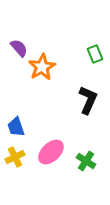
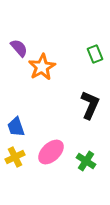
black L-shape: moved 2 px right, 5 px down
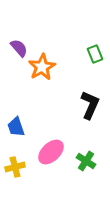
yellow cross: moved 10 px down; rotated 12 degrees clockwise
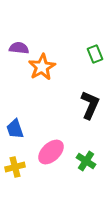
purple semicircle: rotated 42 degrees counterclockwise
blue trapezoid: moved 1 px left, 2 px down
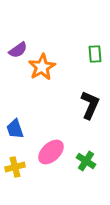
purple semicircle: moved 1 px left, 2 px down; rotated 138 degrees clockwise
green rectangle: rotated 18 degrees clockwise
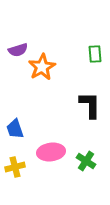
purple semicircle: rotated 18 degrees clockwise
black L-shape: rotated 24 degrees counterclockwise
pink ellipse: rotated 36 degrees clockwise
